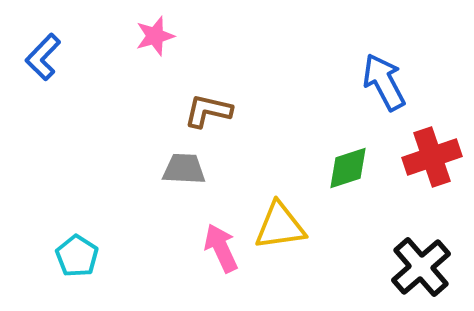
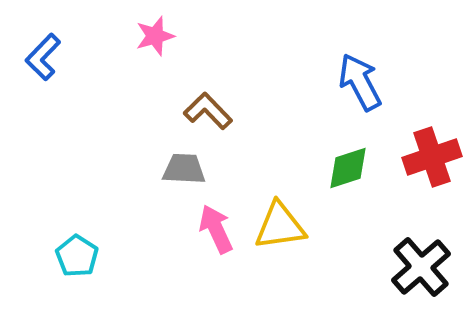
blue arrow: moved 24 px left
brown L-shape: rotated 33 degrees clockwise
pink arrow: moved 5 px left, 19 px up
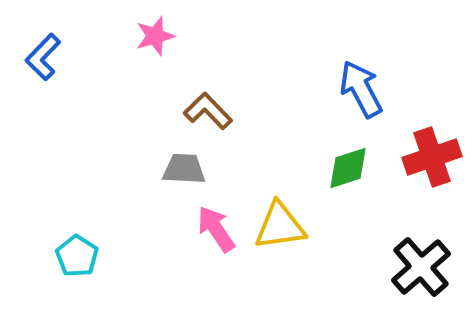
blue arrow: moved 1 px right, 7 px down
pink arrow: rotated 9 degrees counterclockwise
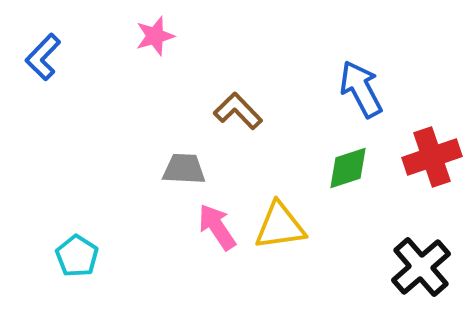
brown L-shape: moved 30 px right
pink arrow: moved 1 px right, 2 px up
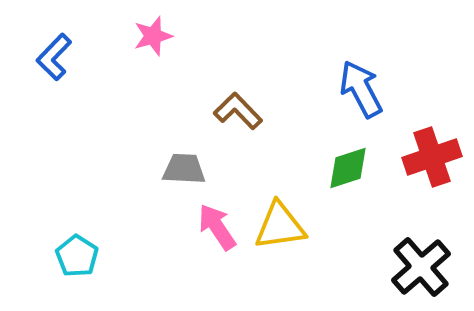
pink star: moved 2 px left
blue L-shape: moved 11 px right
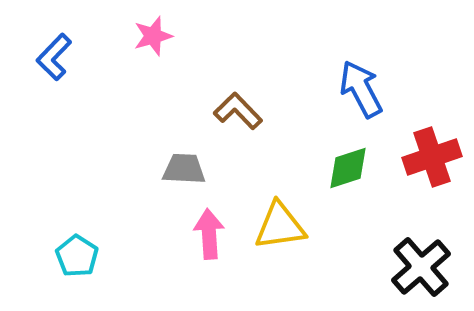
pink arrow: moved 8 px left, 7 px down; rotated 30 degrees clockwise
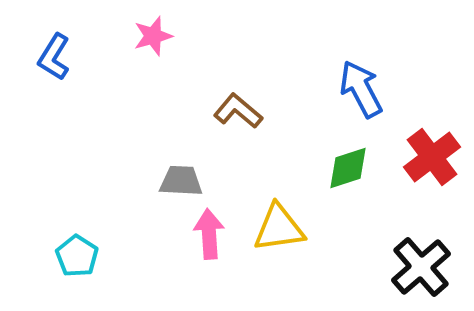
blue L-shape: rotated 12 degrees counterclockwise
brown L-shape: rotated 6 degrees counterclockwise
red cross: rotated 18 degrees counterclockwise
gray trapezoid: moved 3 px left, 12 px down
yellow triangle: moved 1 px left, 2 px down
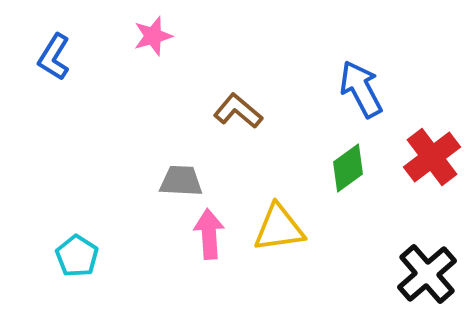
green diamond: rotated 18 degrees counterclockwise
black cross: moved 6 px right, 7 px down
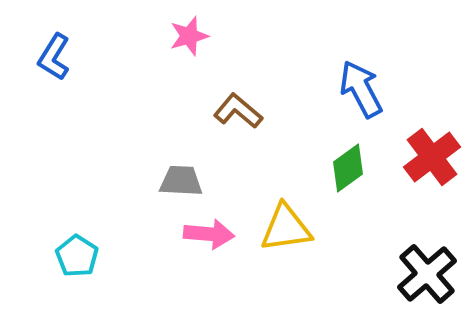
pink star: moved 36 px right
yellow triangle: moved 7 px right
pink arrow: rotated 99 degrees clockwise
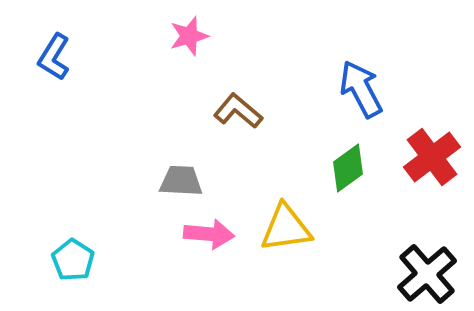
cyan pentagon: moved 4 px left, 4 px down
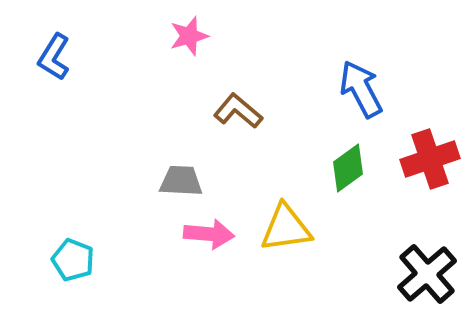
red cross: moved 2 px left, 2 px down; rotated 18 degrees clockwise
cyan pentagon: rotated 12 degrees counterclockwise
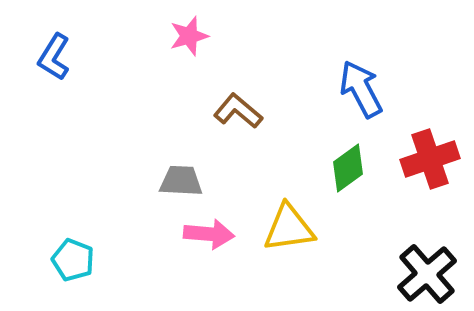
yellow triangle: moved 3 px right
